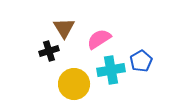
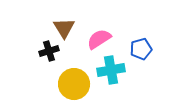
blue pentagon: moved 12 px up; rotated 15 degrees clockwise
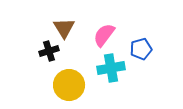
pink semicircle: moved 5 px right, 4 px up; rotated 20 degrees counterclockwise
cyan cross: moved 2 px up
yellow circle: moved 5 px left, 1 px down
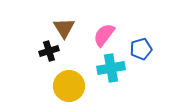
yellow circle: moved 1 px down
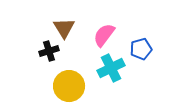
cyan cross: rotated 16 degrees counterclockwise
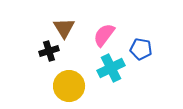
blue pentagon: rotated 25 degrees clockwise
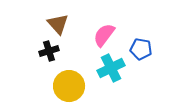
brown triangle: moved 6 px left, 4 px up; rotated 10 degrees counterclockwise
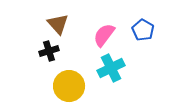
blue pentagon: moved 2 px right, 19 px up; rotated 20 degrees clockwise
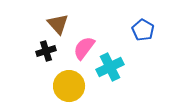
pink semicircle: moved 20 px left, 13 px down
black cross: moved 3 px left
cyan cross: moved 1 px left, 1 px up
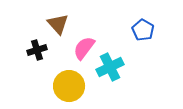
black cross: moved 9 px left, 1 px up
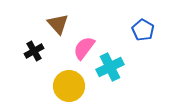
black cross: moved 3 px left, 1 px down; rotated 12 degrees counterclockwise
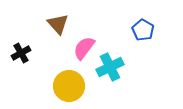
black cross: moved 13 px left, 2 px down
